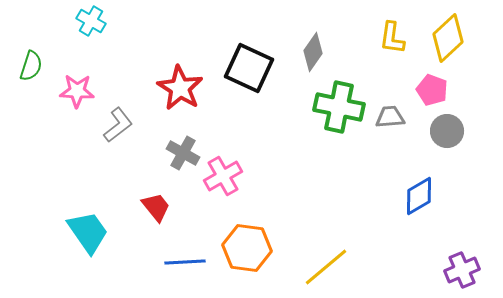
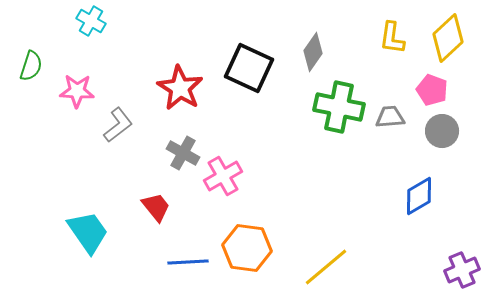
gray circle: moved 5 px left
blue line: moved 3 px right
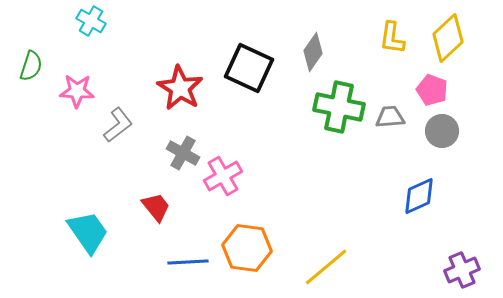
blue diamond: rotated 6 degrees clockwise
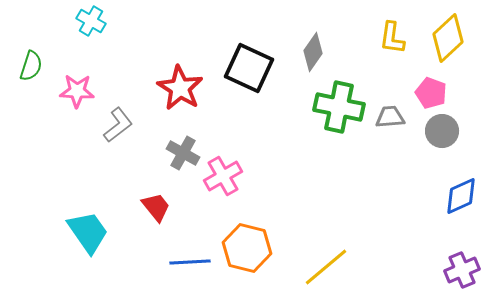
pink pentagon: moved 1 px left, 3 px down
blue diamond: moved 42 px right
orange hexagon: rotated 6 degrees clockwise
blue line: moved 2 px right
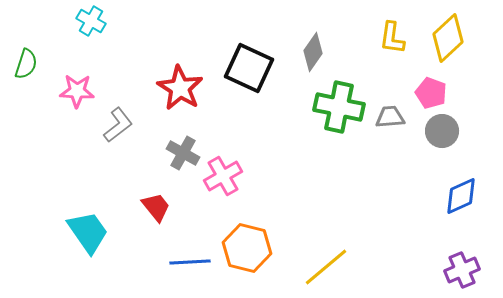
green semicircle: moved 5 px left, 2 px up
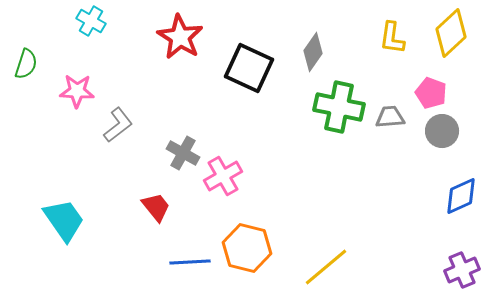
yellow diamond: moved 3 px right, 5 px up
red star: moved 51 px up
cyan trapezoid: moved 24 px left, 12 px up
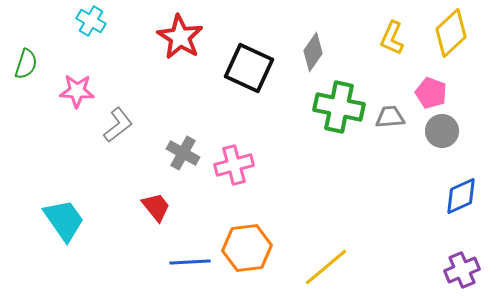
yellow L-shape: rotated 16 degrees clockwise
pink cross: moved 11 px right, 11 px up; rotated 15 degrees clockwise
orange hexagon: rotated 21 degrees counterclockwise
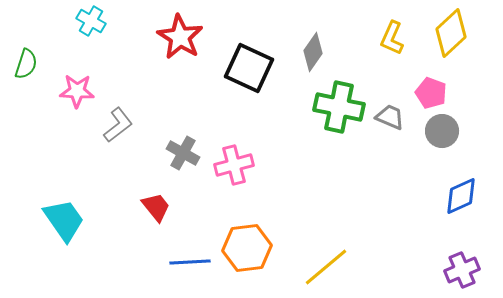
gray trapezoid: rotated 28 degrees clockwise
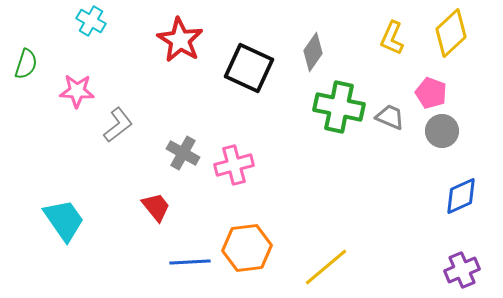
red star: moved 3 px down
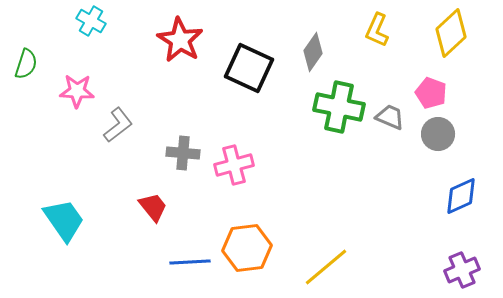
yellow L-shape: moved 15 px left, 8 px up
gray circle: moved 4 px left, 3 px down
gray cross: rotated 24 degrees counterclockwise
red trapezoid: moved 3 px left
